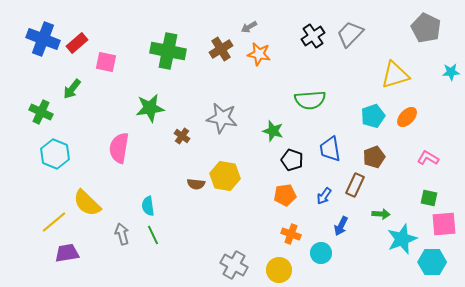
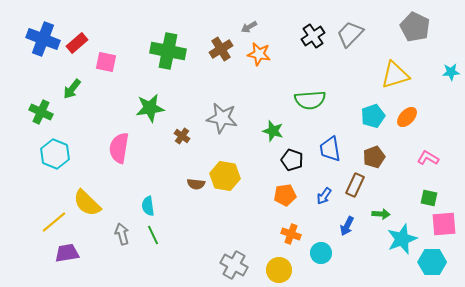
gray pentagon at (426, 28): moved 11 px left, 1 px up
blue arrow at (341, 226): moved 6 px right
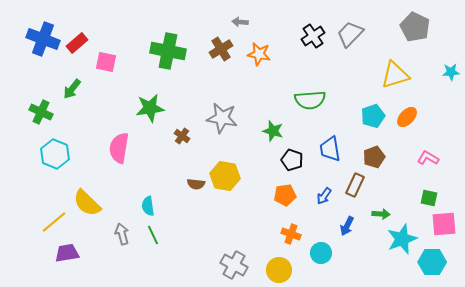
gray arrow at (249, 27): moved 9 px left, 5 px up; rotated 35 degrees clockwise
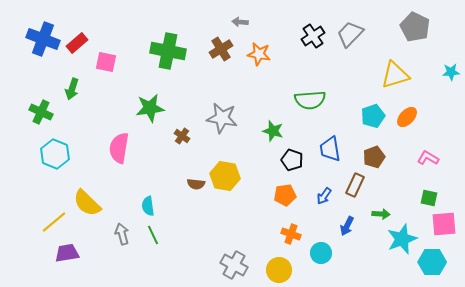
green arrow at (72, 89): rotated 20 degrees counterclockwise
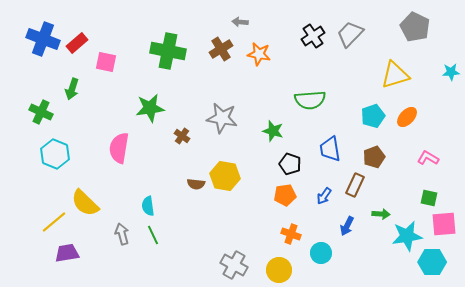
black pentagon at (292, 160): moved 2 px left, 4 px down
yellow semicircle at (87, 203): moved 2 px left
cyan star at (402, 239): moved 5 px right, 3 px up; rotated 12 degrees clockwise
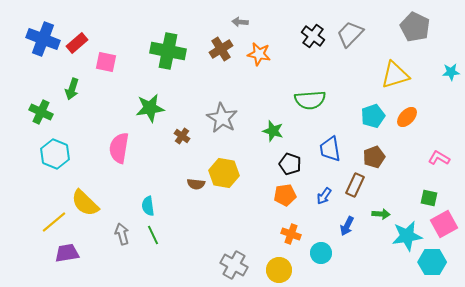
black cross at (313, 36): rotated 20 degrees counterclockwise
gray star at (222, 118): rotated 20 degrees clockwise
pink L-shape at (428, 158): moved 11 px right
yellow hexagon at (225, 176): moved 1 px left, 3 px up
pink square at (444, 224): rotated 24 degrees counterclockwise
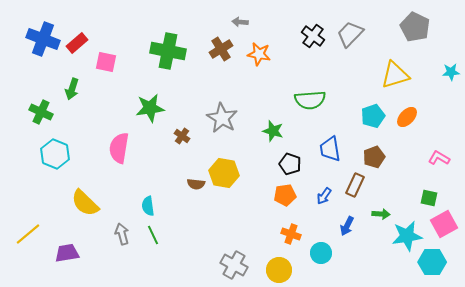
yellow line at (54, 222): moved 26 px left, 12 px down
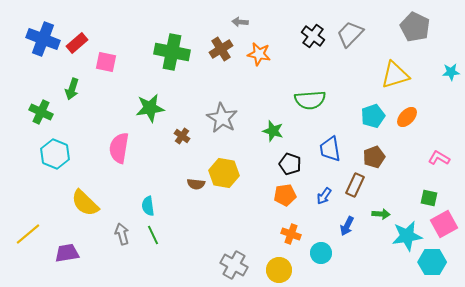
green cross at (168, 51): moved 4 px right, 1 px down
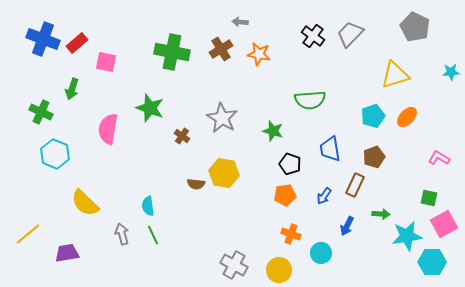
green star at (150, 108): rotated 28 degrees clockwise
pink semicircle at (119, 148): moved 11 px left, 19 px up
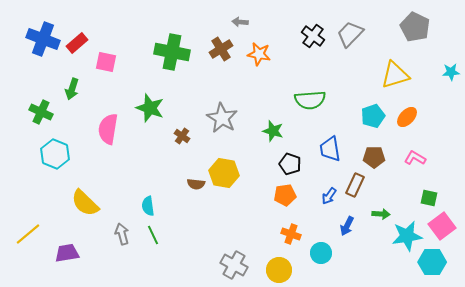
brown pentagon at (374, 157): rotated 20 degrees clockwise
pink L-shape at (439, 158): moved 24 px left
blue arrow at (324, 196): moved 5 px right
pink square at (444, 224): moved 2 px left, 2 px down; rotated 8 degrees counterclockwise
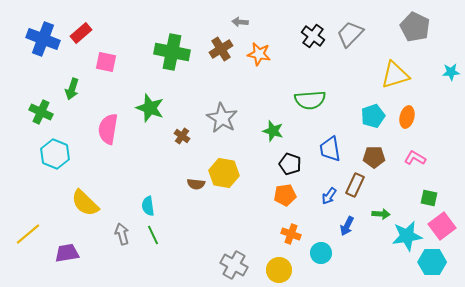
red rectangle at (77, 43): moved 4 px right, 10 px up
orange ellipse at (407, 117): rotated 30 degrees counterclockwise
